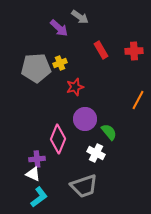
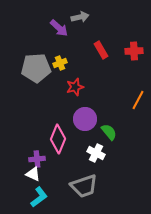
gray arrow: rotated 48 degrees counterclockwise
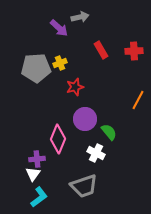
white triangle: rotated 42 degrees clockwise
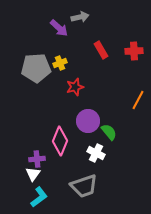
purple circle: moved 3 px right, 2 px down
pink diamond: moved 2 px right, 2 px down
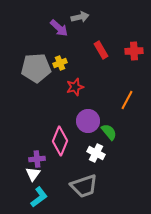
orange line: moved 11 px left
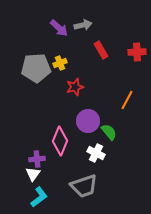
gray arrow: moved 3 px right, 8 px down
red cross: moved 3 px right, 1 px down
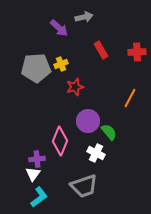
gray arrow: moved 1 px right, 8 px up
yellow cross: moved 1 px right, 1 px down
orange line: moved 3 px right, 2 px up
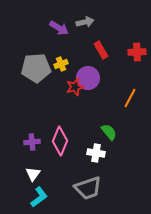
gray arrow: moved 1 px right, 5 px down
purple arrow: rotated 12 degrees counterclockwise
purple circle: moved 43 px up
white cross: rotated 18 degrees counterclockwise
purple cross: moved 5 px left, 17 px up
gray trapezoid: moved 4 px right, 2 px down
